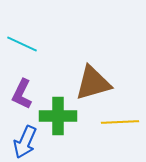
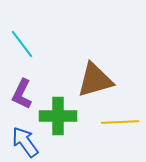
cyan line: rotated 28 degrees clockwise
brown triangle: moved 2 px right, 3 px up
blue arrow: rotated 120 degrees clockwise
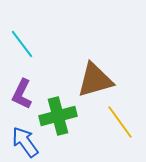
green cross: rotated 15 degrees counterclockwise
yellow line: rotated 57 degrees clockwise
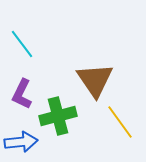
brown triangle: rotated 48 degrees counterclockwise
blue arrow: moved 4 px left; rotated 120 degrees clockwise
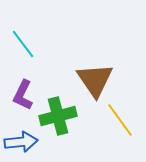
cyan line: moved 1 px right
purple L-shape: moved 1 px right, 1 px down
yellow line: moved 2 px up
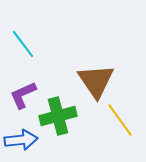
brown triangle: moved 1 px right, 1 px down
purple L-shape: rotated 40 degrees clockwise
blue arrow: moved 2 px up
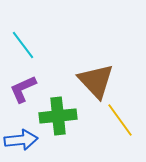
cyan line: moved 1 px down
brown triangle: rotated 9 degrees counterclockwise
purple L-shape: moved 6 px up
green cross: rotated 9 degrees clockwise
